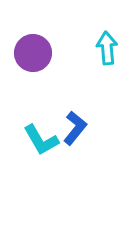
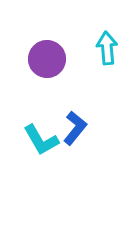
purple circle: moved 14 px right, 6 px down
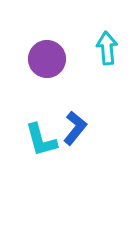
cyan L-shape: rotated 15 degrees clockwise
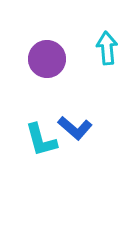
blue L-shape: rotated 92 degrees clockwise
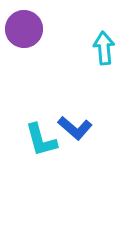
cyan arrow: moved 3 px left
purple circle: moved 23 px left, 30 px up
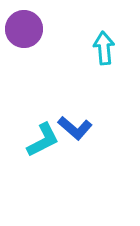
cyan L-shape: moved 2 px right; rotated 102 degrees counterclockwise
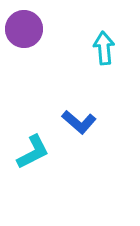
blue L-shape: moved 4 px right, 6 px up
cyan L-shape: moved 10 px left, 12 px down
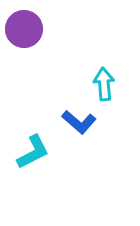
cyan arrow: moved 36 px down
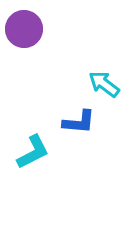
cyan arrow: rotated 48 degrees counterclockwise
blue L-shape: rotated 36 degrees counterclockwise
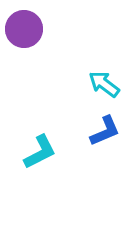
blue L-shape: moved 26 px right, 9 px down; rotated 28 degrees counterclockwise
cyan L-shape: moved 7 px right
